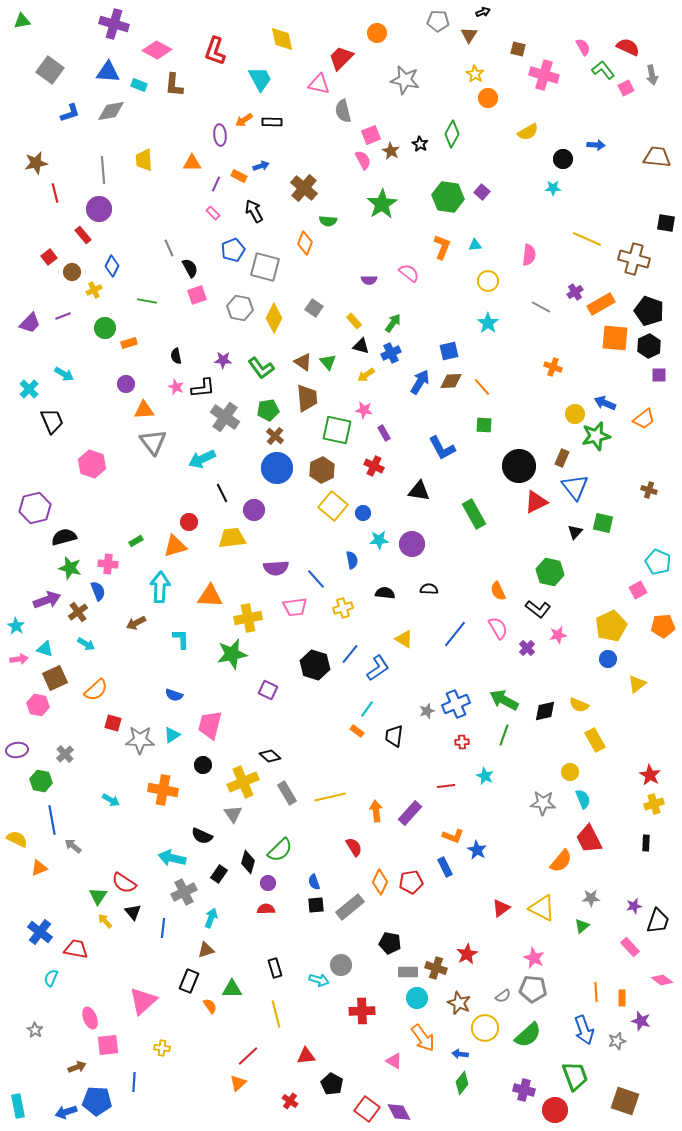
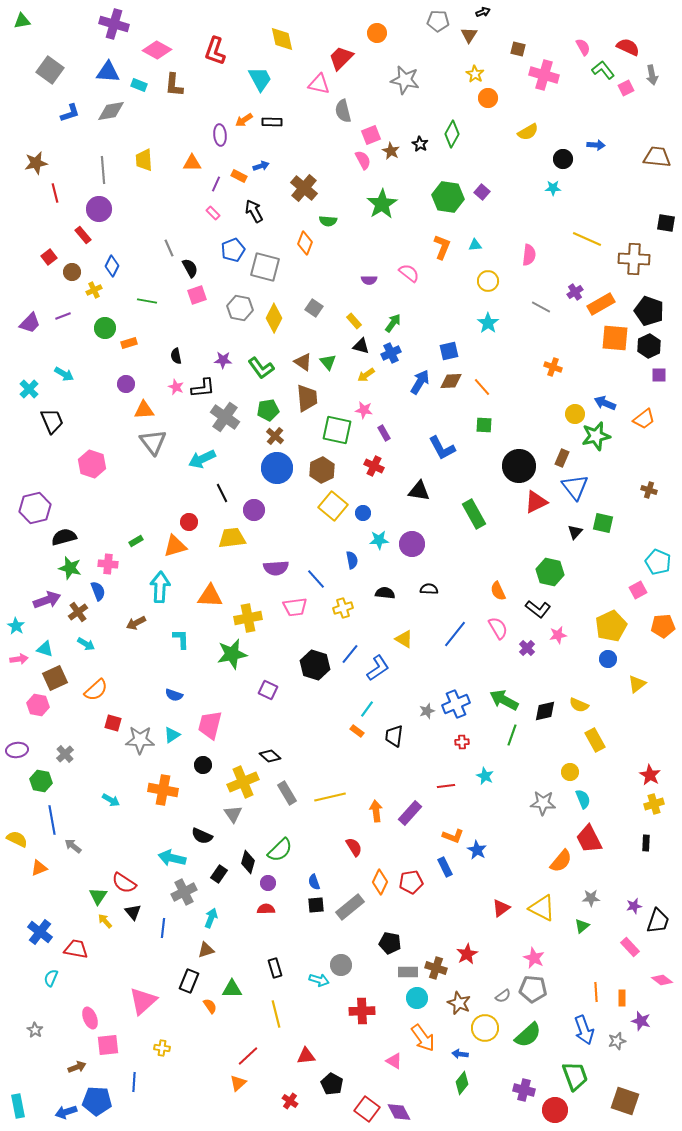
brown cross at (634, 259): rotated 12 degrees counterclockwise
green line at (504, 735): moved 8 px right
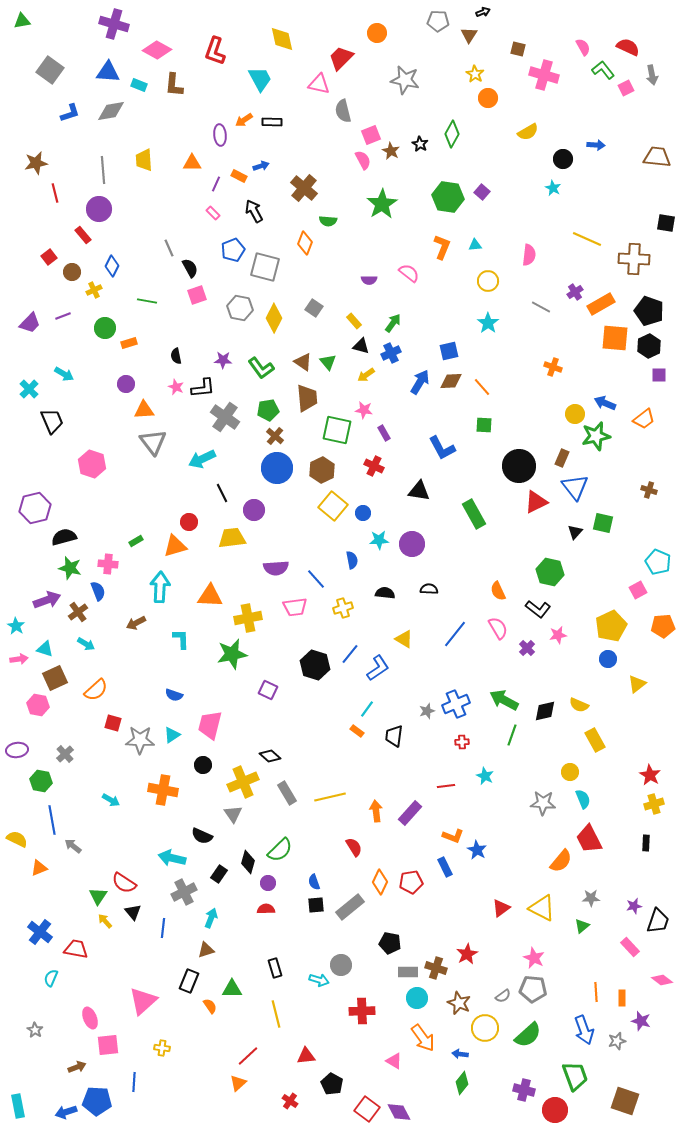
cyan star at (553, 188): rotated 28 degrees clockwise
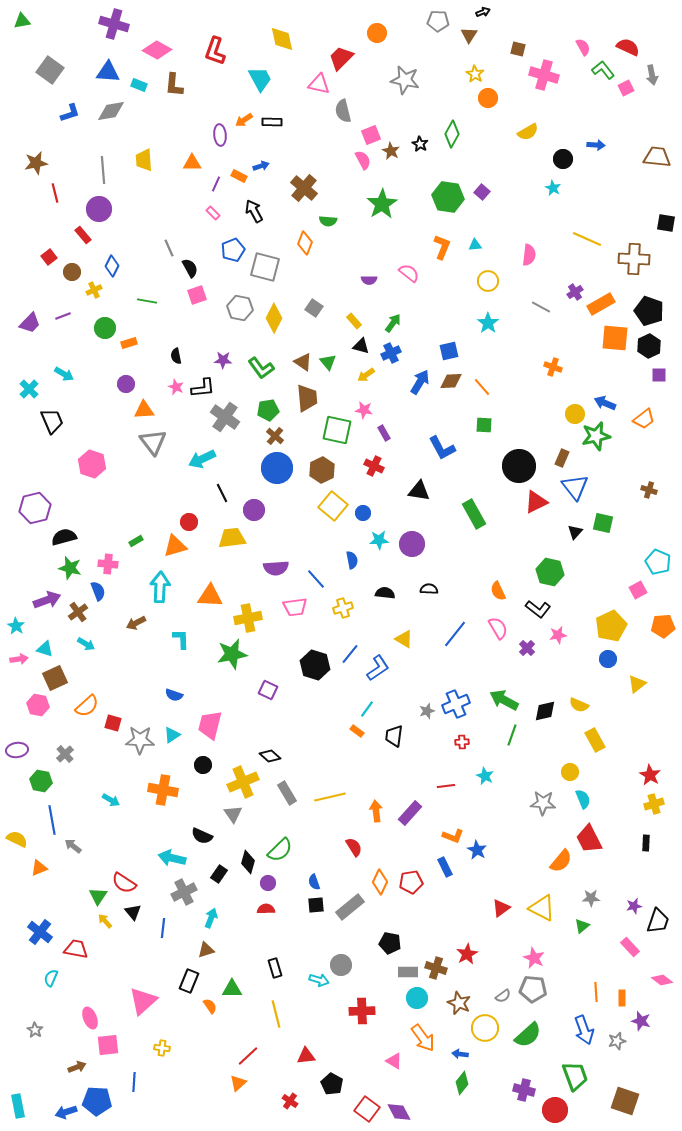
orange semicircle at (96, 690): moved 9 px left, 16 px down
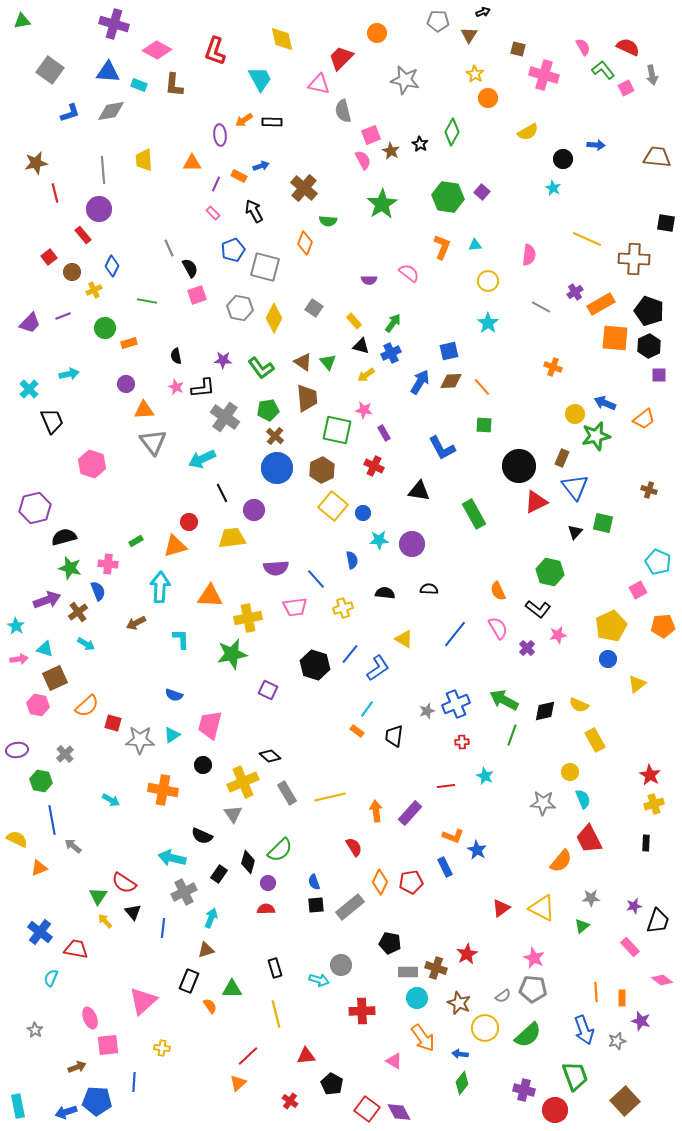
green diamond at (452, 134): moved 2 px up
cyan arrow at (64, 374): moved 5 px right; rotated 42 degrees counterclockwise
brown square at (625, 1101): rotated 28 degrees clockwise
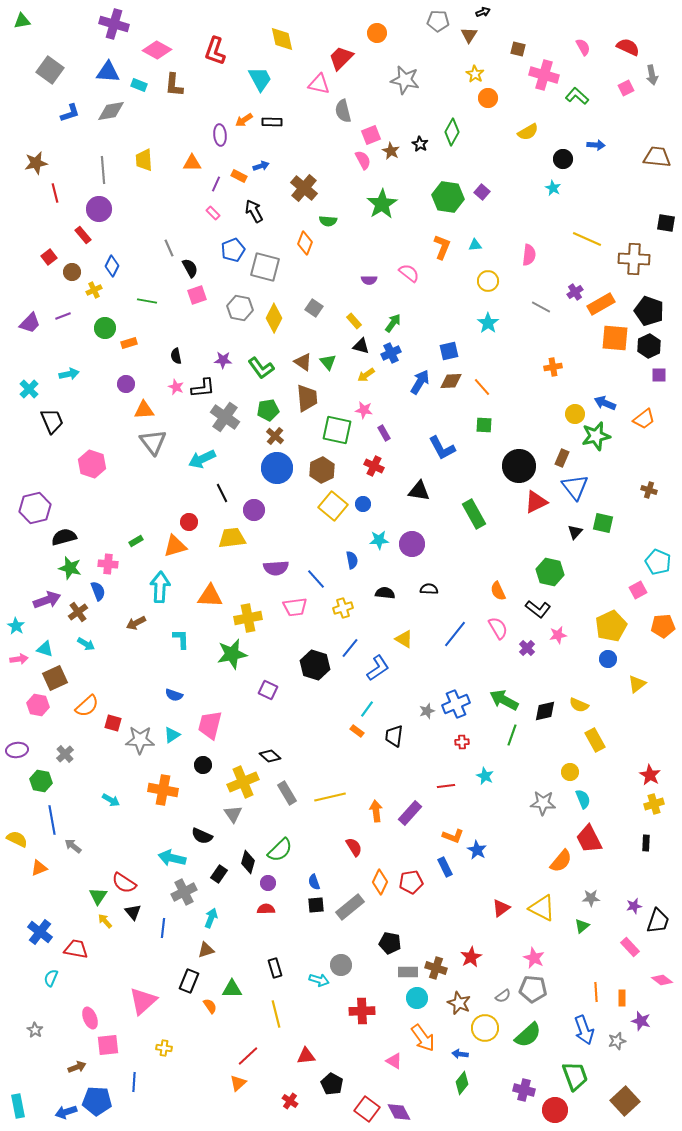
green L-shape at (603, 70): moved 26 px left, 26 px down; rotated 10 degrees counterclockwise
orange cross at (553, 367): rotated 30 degrees counterclockwise
blue circle at (363, 513): moved 9 px up
blue line at (350, 654): moved 6 px up
red star at (467, 954): moved 4 px right, 3 px down
yellow cross at (162, 1048): moved 2 px right
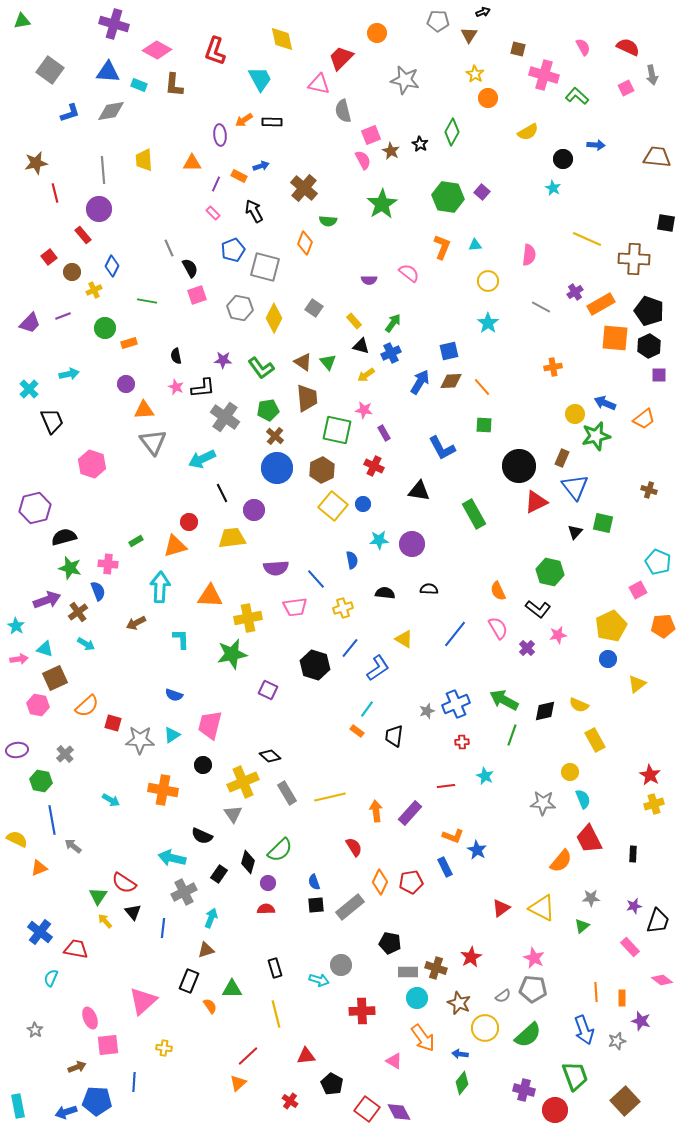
black rectangle at (646, 843): moved 13 px left, 11 px down
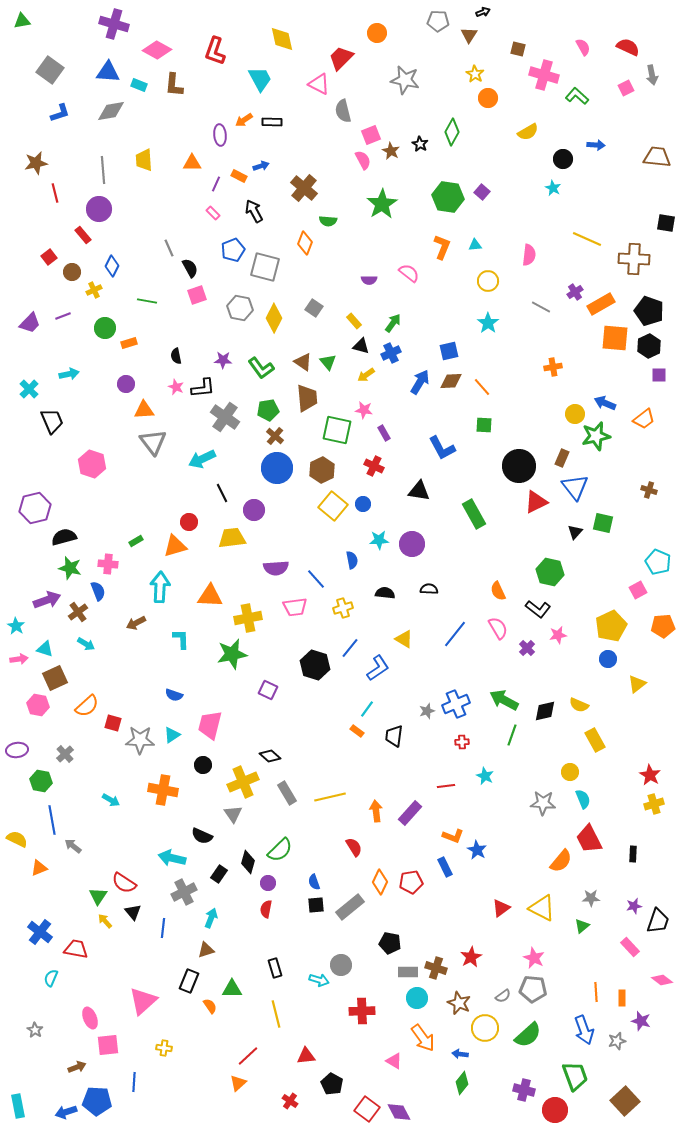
pink triangle at (319, 84): rotated 15 degrees clockwise
blue L-shape at (70, 113): moved 10 px left
red semicircle at (266, 909): rotated 78 degrees counterclockwise
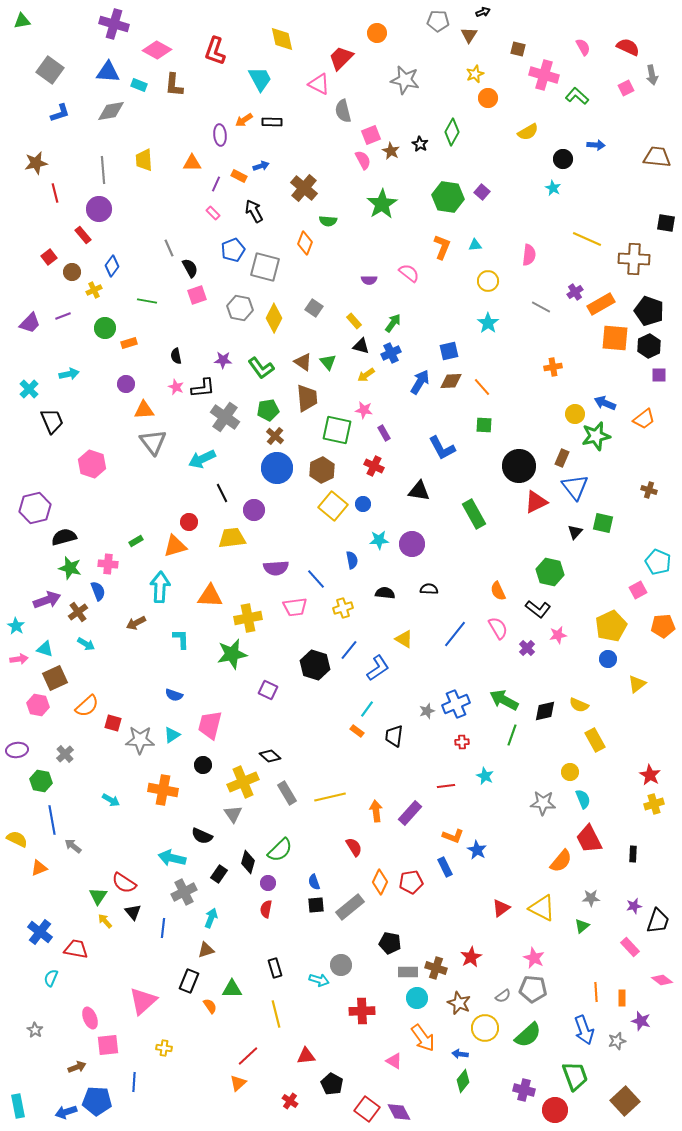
yellow star at (475, 74): rotated 18 degrees clockwise
blue diamond at (112, 266): rotated 10 degrees clockwise
blue line at (350, 648): moved 1 px left, 2 px down
green diamond at (462, 1083): moved 1 px right, 2 px up
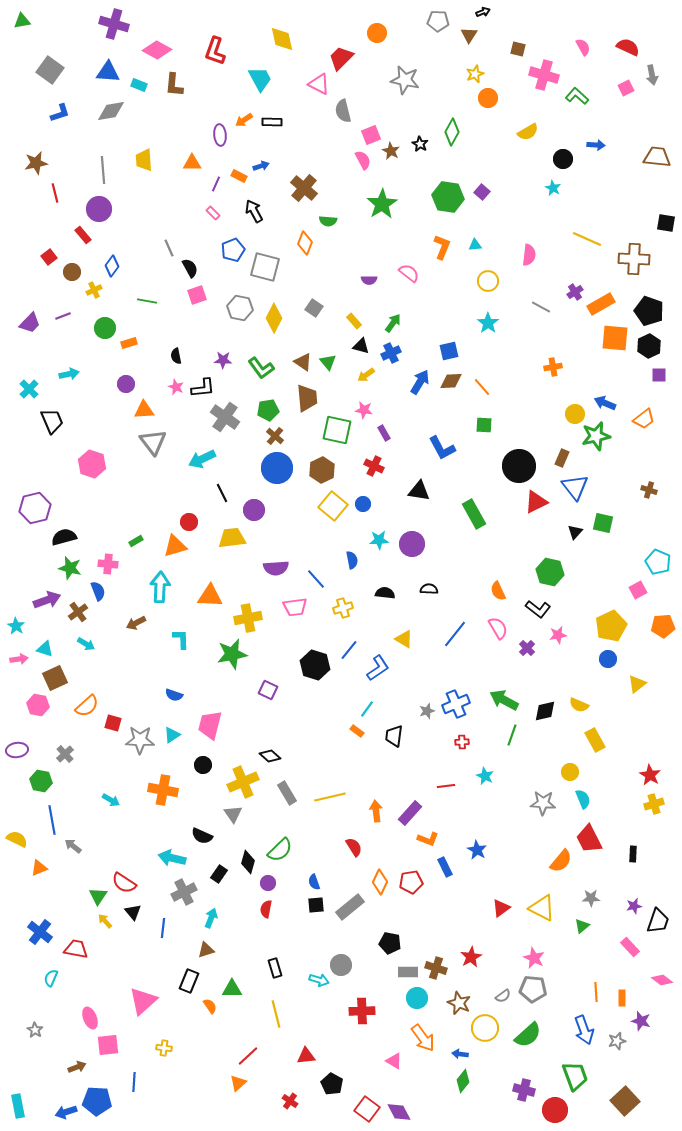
orange L-shape at (453, 836): moved 25 px left, 3 px down
